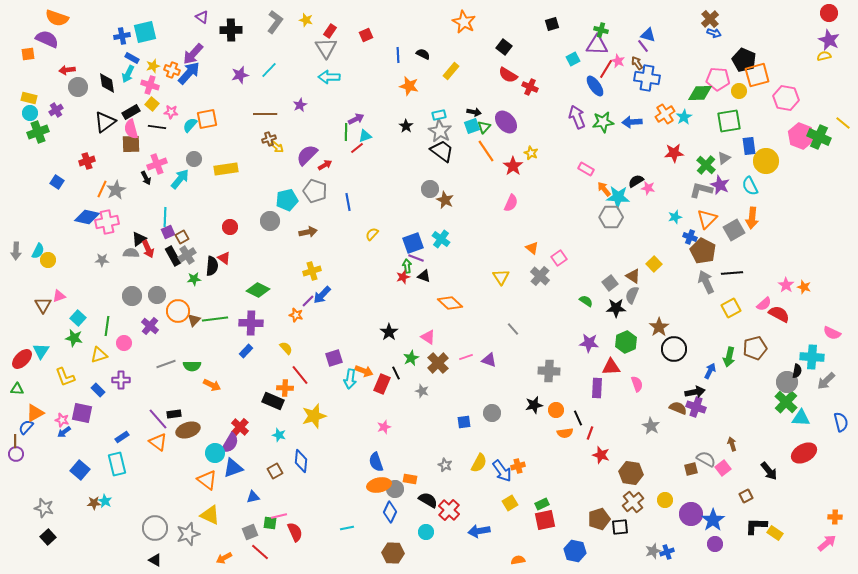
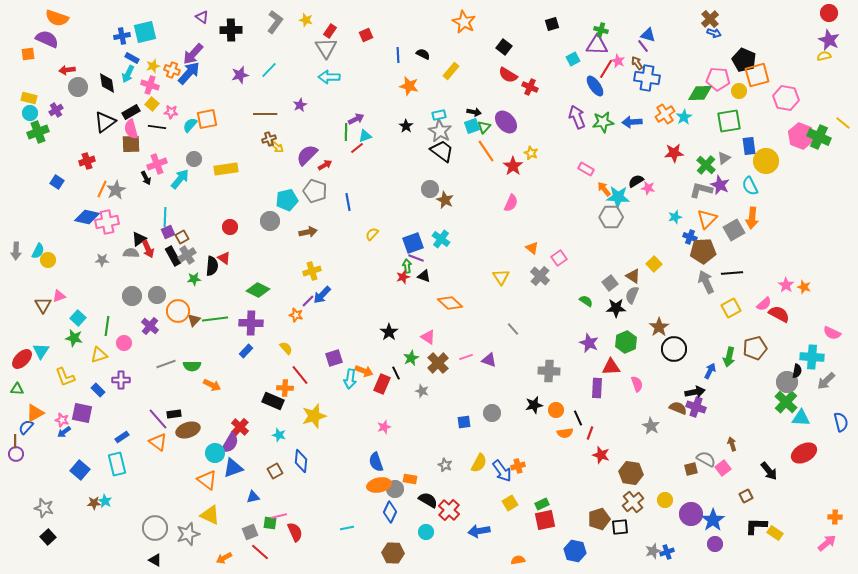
brown pentagon at (703, 251): rotated 30 degrees counterclockwise
purple star at (589, 343): rotated 18 degrees clockwise
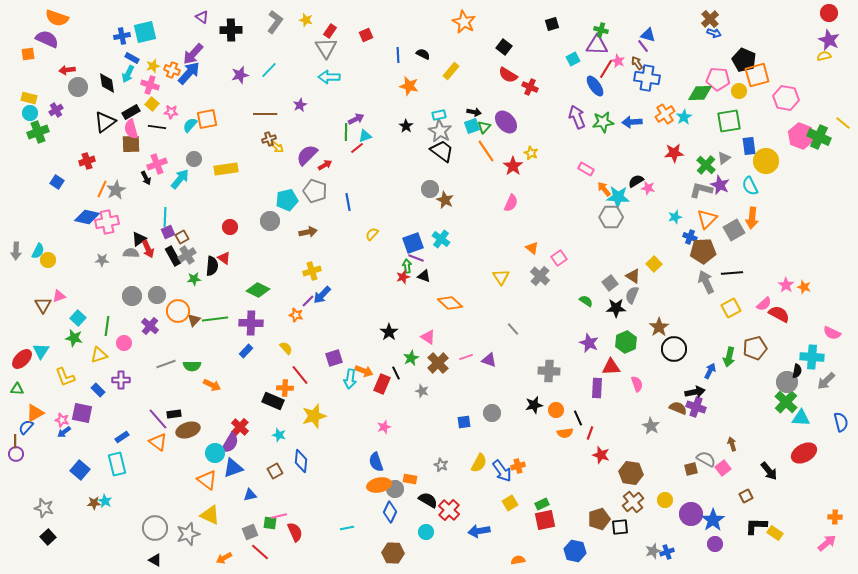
gray star at (445, 465): moved 4 px left
blue triangle at (253, 497): moved 3 px left, 2 px up
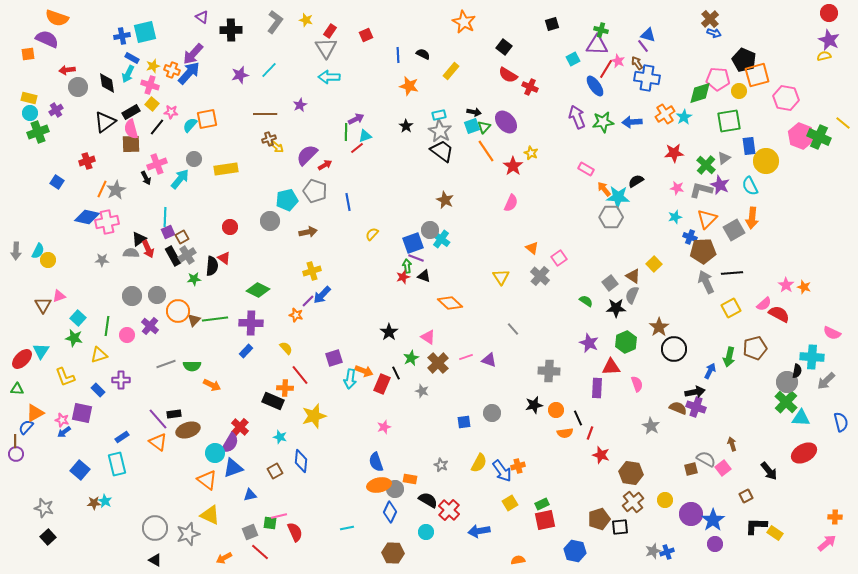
green diamond at (700, 93): rotated 15 degrees counterclockwise
black line at (157, 127): rotated 60 degrees counterclockwise
pink star at (648, 188): moved 29 px right
gray circle at (430, 189): moved 41 px down
pink circle at (124, 343): moved 3 px right, 8 px up
cyan star at (279, 435): moved 1 px right, 2 px down
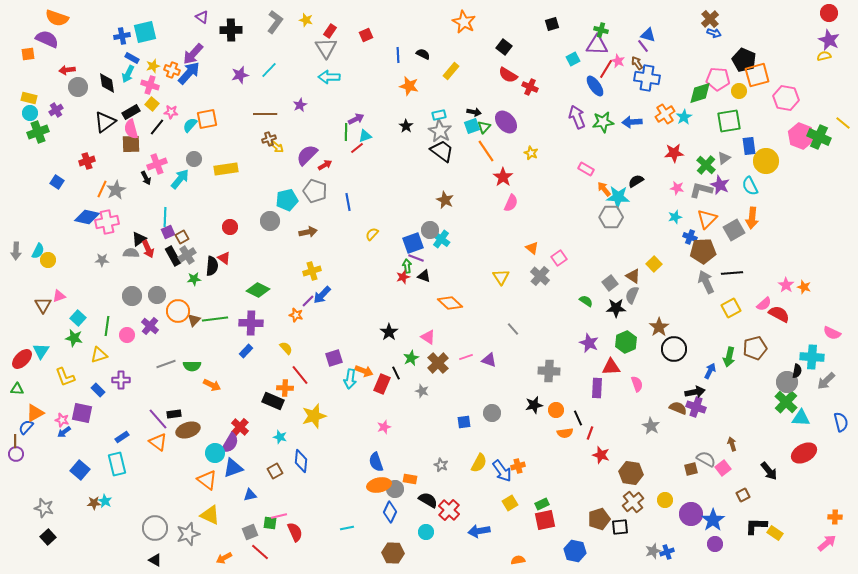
red star at (513, 166): moved 10 px left, 11 px down
brown square at (746, 496): moved 3 px left, 1 px up
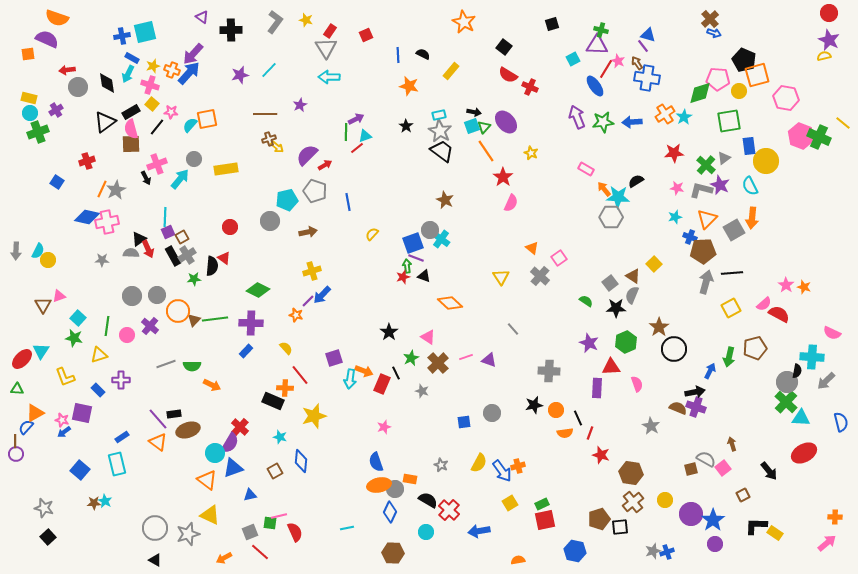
gray arrow at (706, 282): rotated 40 degrees clockwise
